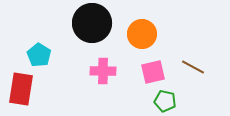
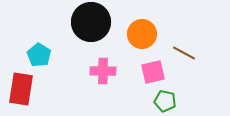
black circle: moved 1 px left, 1 px up
brown line: moved 9 px left, 14 px up
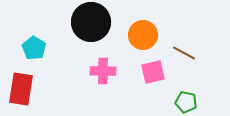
orange circle: moved 1 px right, 1 px down
cyan pentagon: moved 5 px left, 7 px up
green pentagon: moved 21 px right, 1 px down
